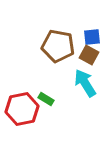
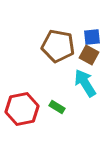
green rectangle: moved 11 px right, 8 px down
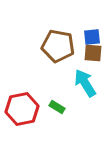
brown square: moved 4 px right, 2 px up; rotated 24 degrees counterclockwise
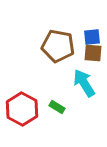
cyan arrow: moved 1 px left
red hexagon: rotated 20 degrees counterclockwise
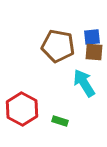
brown square: moved 1 px right, 1 px up
green rectangle: moved 3 px right, 14 px down; rotated 14 degrees counterclockwise
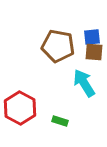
red hexagon: moved 2 px left, 1 px up
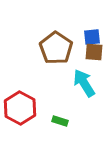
brown pentagon: moved 2 px left, 2 px down; rotated 24 degrees clockwise
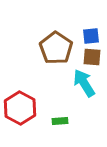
blue square: moved 1 px left, 1 px up
brown square: moved 2 px left, 5 px down
green rectangle: rotated 21 degrees counterclockwise
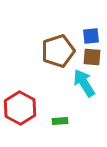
brown pentagon: moved 2 px right, 3 px down; rotated 20 degrees clockwise
